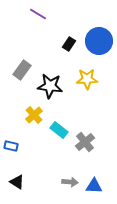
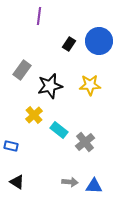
purple line: moved 1 px right, 2 px down; rotated 66 degrees clockwise
yellow star: moved 3 px right, 6 px down
black star: rotated 20 degrees counterclockwise
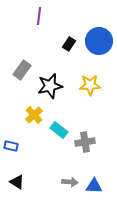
gray cross: rotated 30 degrees clockwise
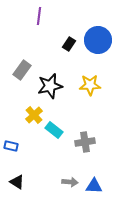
blue circle: moved 1 px left, 1 px up
cyan rectangle: moved 5 px left
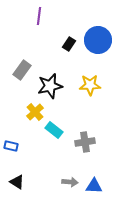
yellow cross: moved 1 px right, 3 px up
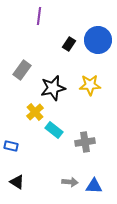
black star: moved 3 px right, 2 px down
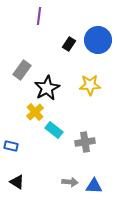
black star: moved 6 px left; rotated 15 degrees counterclockwise
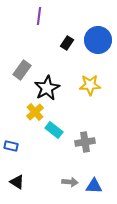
black rectangle: moved 2 px left, 1 px up
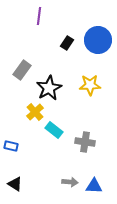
black star: moved 2 px right
gray cross: rotated 18 degrees clockwise
black triangle: moved 2 px left, 2 px down
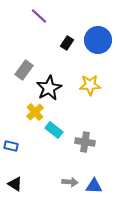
purple line: rotated 54 degrees counterclockwise
gray rectangle: moved 2 px right
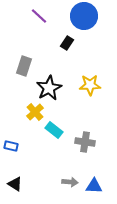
blue circle: moved 14 px left, 24 px up
gray rectangle: moved 4 px up; rotated 18 degrees counterclockwise
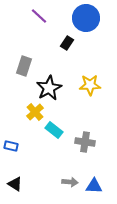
blue circle: moved 2 px right, 2 px down
